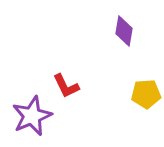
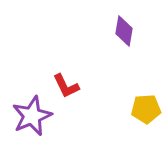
yellow pentagon: moved 15 px down
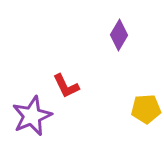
purple diamond: moved 5 px left, 4 px down; rotated 20 degrees clockwise
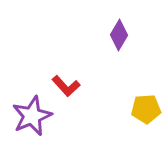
red L-shape: rotated 16 degrees counterclockwise
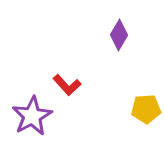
red L-shape: moved 1 px right, 1 px up
purple star: rotated 6 degrees counterclockwise
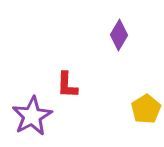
red L-shape: rotated 44 degrees clockwise
yellow pentagon: rotated 28 degrees counterclockwise
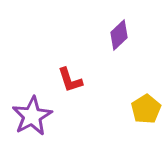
purple diamond: rotated 16 degrees clockwise
red L-shape: moved 3 px right, 5 px up; rotated 20 degrees counterclockwise
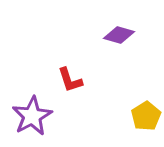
purple diamond: rotated 60 degrees clockwise
yellow pentagon: moved 7 px down
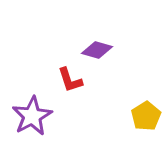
purple diamond: moved 22 px left, 15 px down
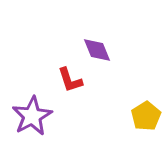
purple diamond: rotated 52 degrees clockwise
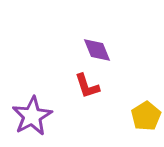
red L-shape: moved 17 px right, 6 px down
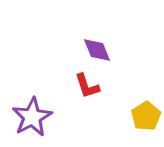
purple star: moved 1 px down
